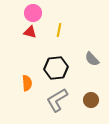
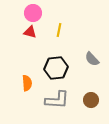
gray L-shape: rotated 145 degrees counterclockwise
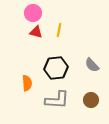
red triangle: moved 6 px right
gray semicircle: moved 6 px down
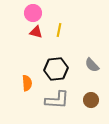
black hexagon: moved 1 px down
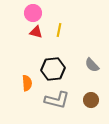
black hexagon: moved 3 px left
gray L-shape: rotated 10 degrees clockwise
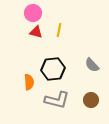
orange semicircle: moved 2 px right, 1 px up
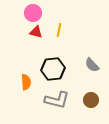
orange semicircle: moved 3 px left
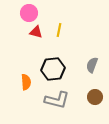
pink circle: moved 4 px left
gray semicircle: rotated 63 degrees clockwise
brown circle: moved 4 px right, 3 px up
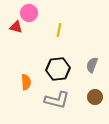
red triangle: moved 20 px left, 5 px up
black hexagon: moved 5 px right
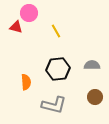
yellow line: moved 3 px left, 1 px down; rotated 40 degrees counterclockwise
gray semicircle: rotated 70 degrees clockwise
gray L-shape: moved 3 px left, 5 px down
